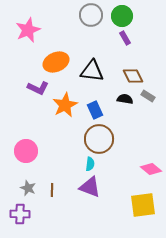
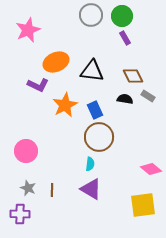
purple L-shape: moved 3 px up
brown circle: moved 2 px up
purple triangle: moved 1 px right, 2 px down; rotated 10 degrees clockwise
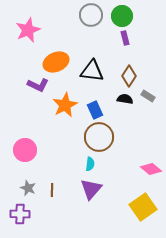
purple rectangle: rotated 16 degrees clockwise
brown diamond: moved 4 px left; rotated 60 degrees clockwise
pink circle: moved 1 px left, 1 px up
purple triangle: rotated 40 degrees clockwise
yellow square: moved 2 px down; rotated 28 degrees counterclockwise
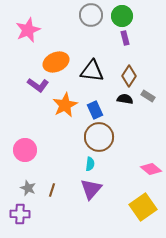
purple L-shape: rotated 10 degrees clockwise
brown line: rotated 16 degrees clockwise
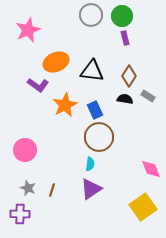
pink diamond: rotated 30 degrees clockwise
purple triangle: rotated 15 degrees clockwise
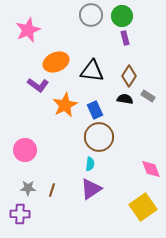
gray star: rotated 21 degrees counterclockwise
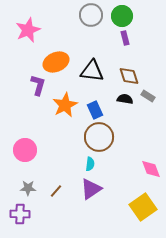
brown diamond: rotated 50 degrees counterclockwise
purple L-shape: rotated 110 degrees counterclockwise
brown line: moved 4 px right, 1 px down; rotated 24 degrees clockwise
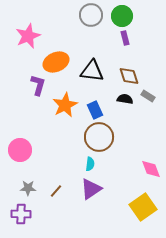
pink star: moved 6 px down
pink circle: moved 5 px left
purple cross: moved 1 px right
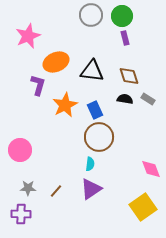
gray rectangle: moved 3 px down
